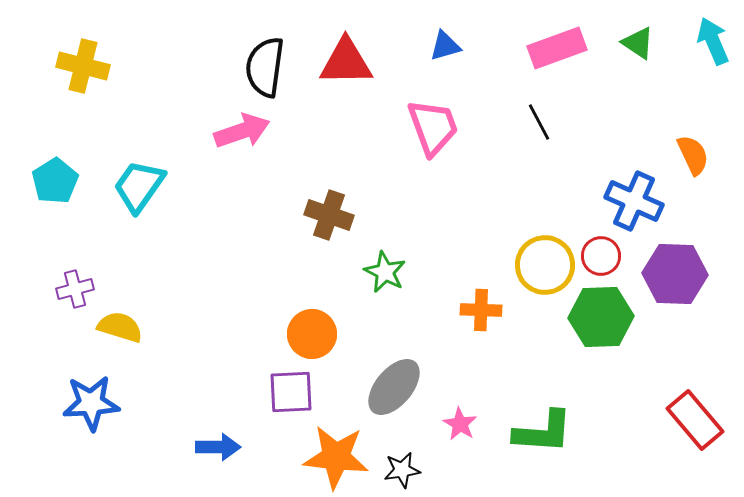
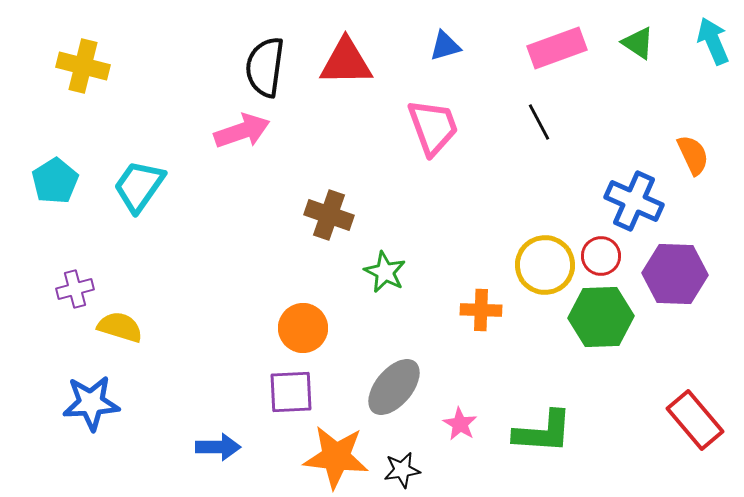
orange circle: moved 9 px left, 6 px up
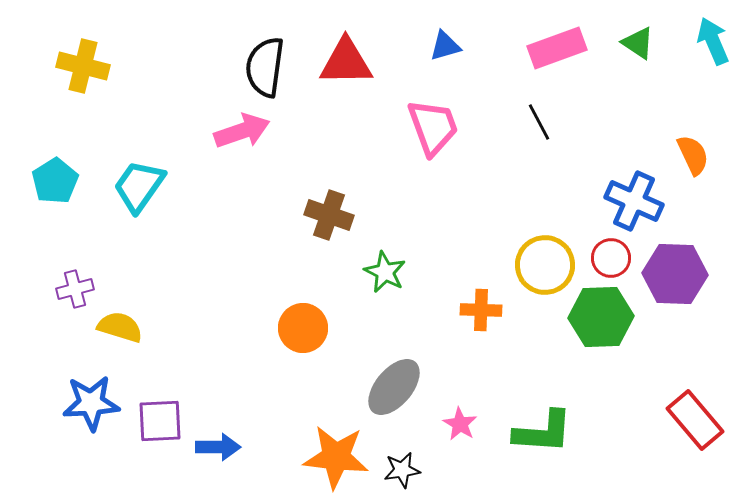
red circle: moved 10 px right, 2 px down
purple square: moved 131 px left, 29 px down
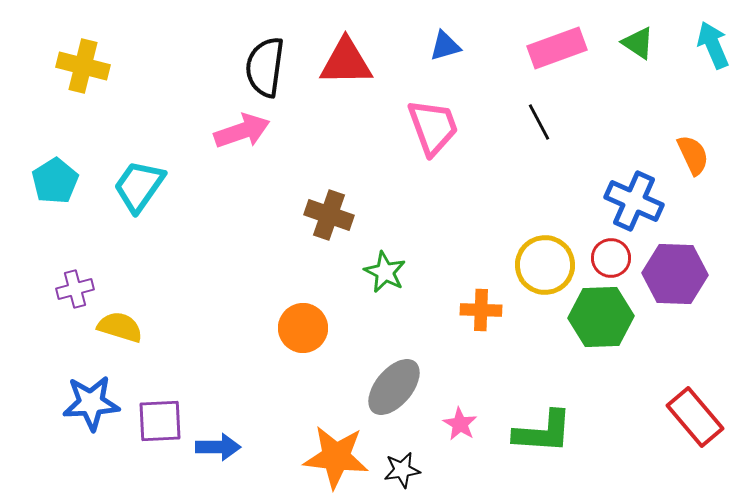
cyan arrow: moved 4 px down
red rectangle: moved 3 px up
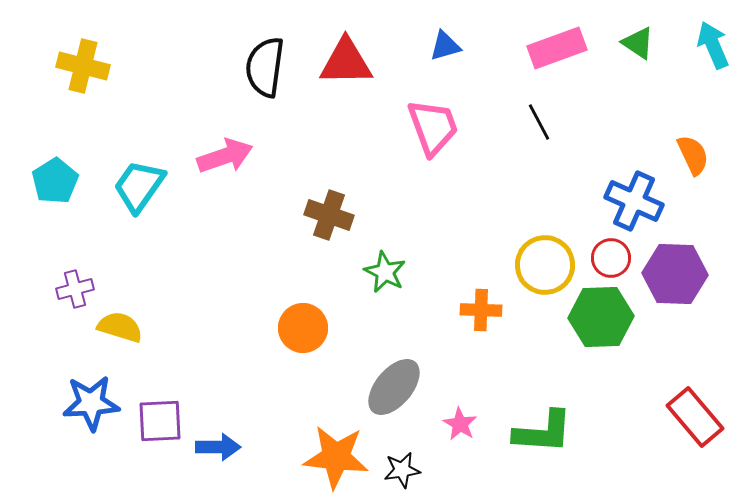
pink arrow: moved 17 px left, 25 px down
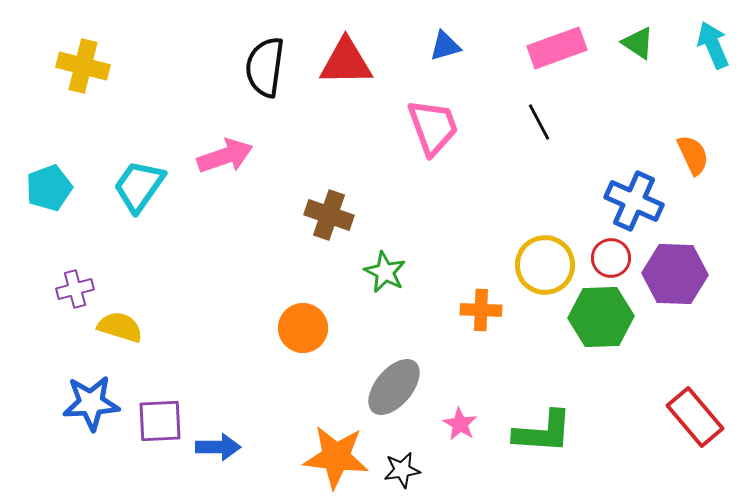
cyan pentagon: moved 6 px left, 7 px down; rotated 12 degrees clockwise
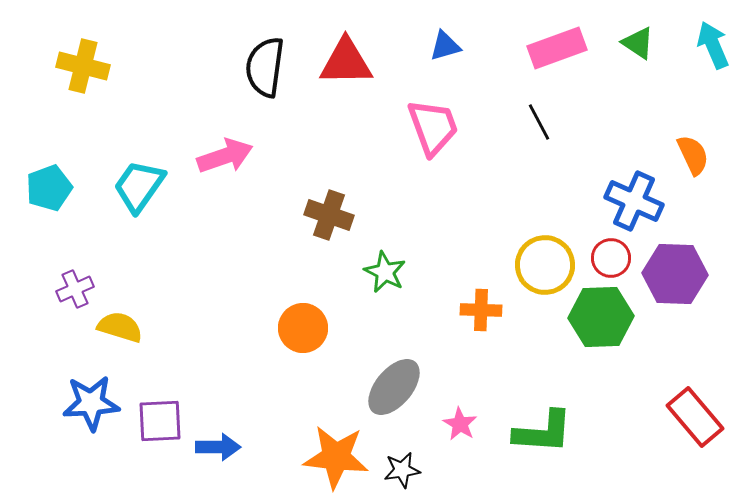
purple cross: rotated 9 degrees counterclockwise
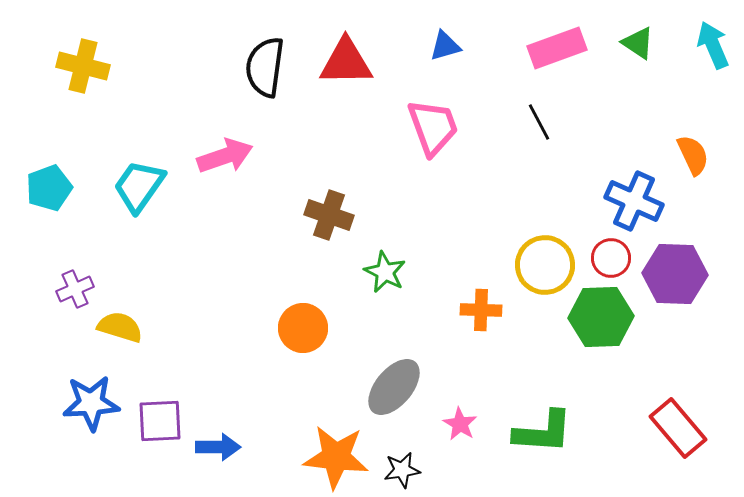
red rectangle: moved 17 px left, 11 px down
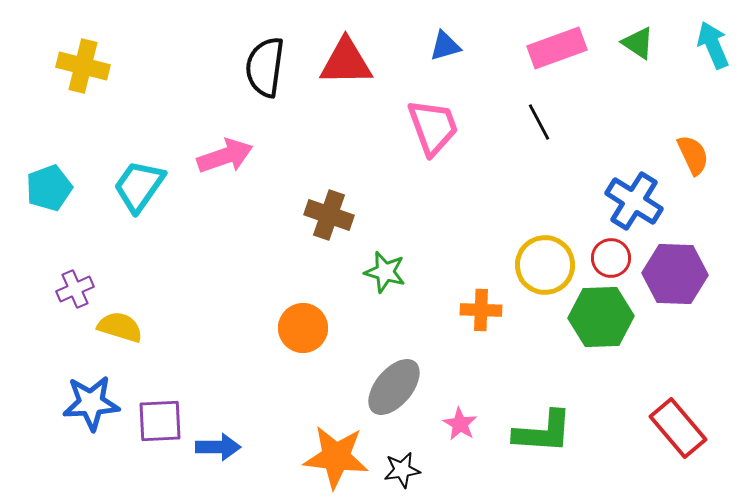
blue cross: rotated 8 degrees clockwise
green star: rotated 12 degrees counterclockwise
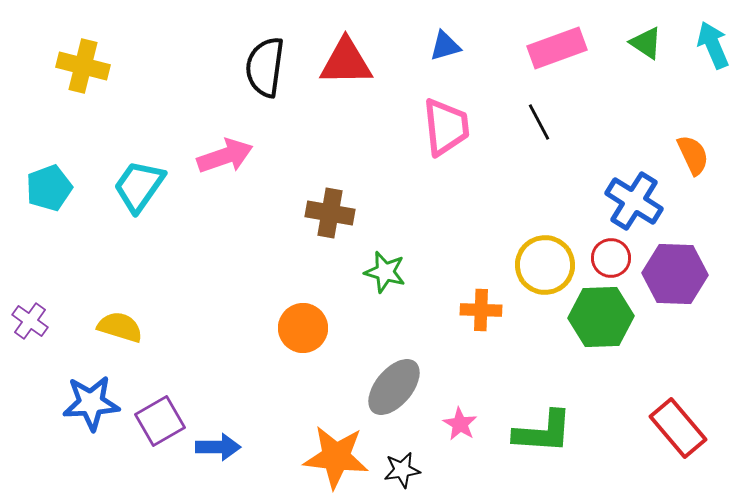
green triangle: moved 8 px right
pink trapezoid: moved 13 px right; rotated 14 degrees clockwise
brown cross: moved 1 px right, 2 px up; rotated 9 degrees counterclockwise
purple cross: moved 45 px left, 32 px down; rotated 30 degrees counterclockwise
purple square: rotated 27 degrees counterclockwise
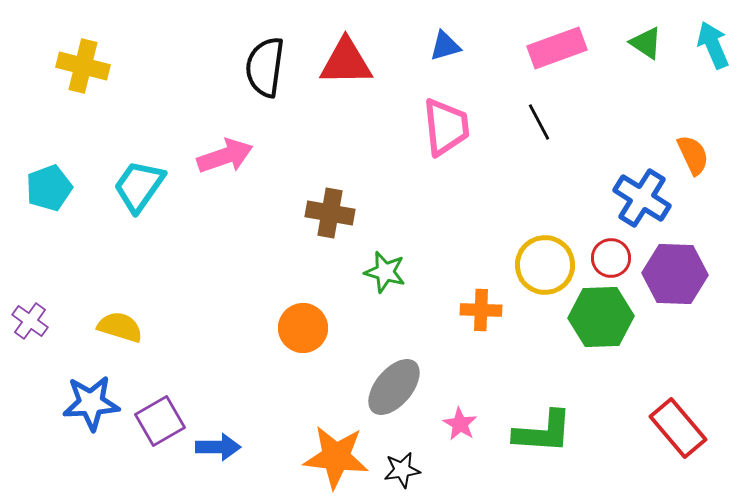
blue cross: moved 8 px right, 3 px up
